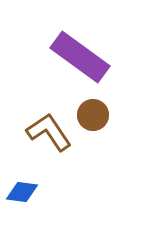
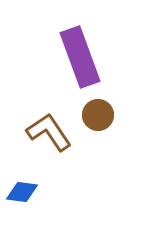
purple rectangle: rotated 34 degrees clockwise
brown circle: moved 5 px right
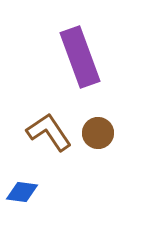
brown circle: moved 18 px down
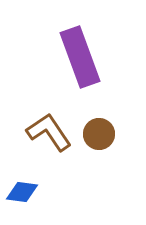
brown circle: moved 1 px right, 1 px down
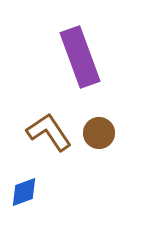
brown circle: moved 1 px up
blue diamond: moved 2 px right; rotated 28 degrees counterclockwise
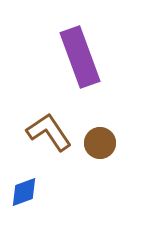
brown circle: moved 1 px right, 10 px down
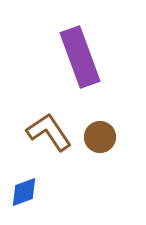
brown circle: moved 6 px up
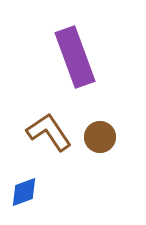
purple rectangle: moved 5 px left
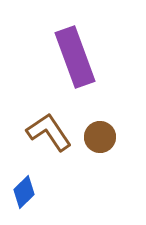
blue diamond: rotated 24 degrees counterclockwise
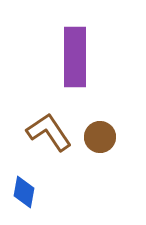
purple rectangle: rotated 20 degrees clockwise
blue diamond: rotated 36 degrees counterclockwise
